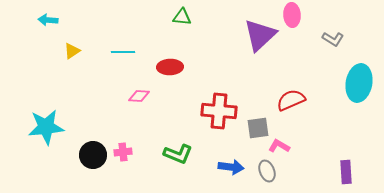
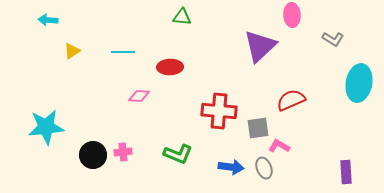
purple triangle: moved 11 px down
gray ellipse: moved 3 px left, 3 px up
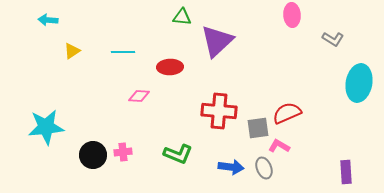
purple triangle: moved 43 px left, 5 px up
red semicircle: moved 4 px left, 13 px down
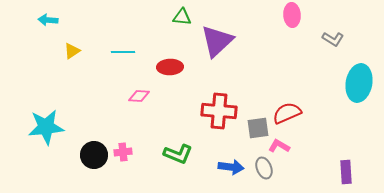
black circle: moved 1 px right
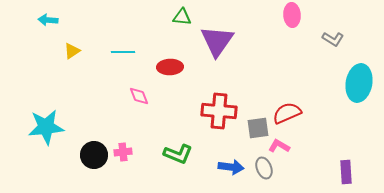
purple triangle: rotated 12 degrees counterclockwise
pink diamond: rotated 65 degrees clockwise
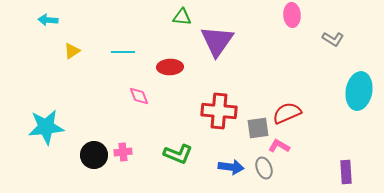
cyan ellipse: moved 8 px down
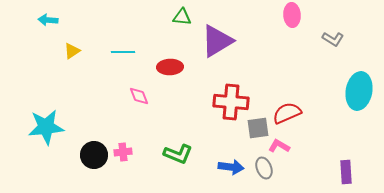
purple triangle: rotated 24 degrees clockwise
red cross: moved 12 px right, 9 px up
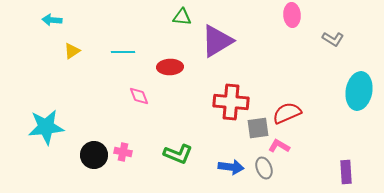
cyan arrow: moved 4 px right
pink cross: rotated 18 degrees clockwise
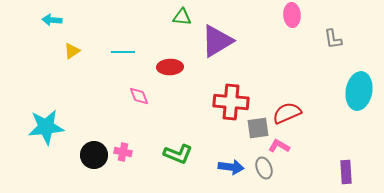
gray L-shape: rotated 50 degrees clockwise
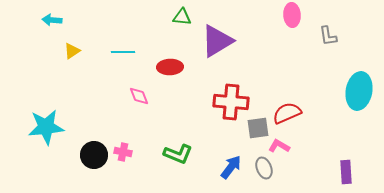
gray L-shape: moved 5 px left, 3 px up
blue arrow: rotated 60 degrees counterclockwise
